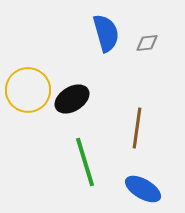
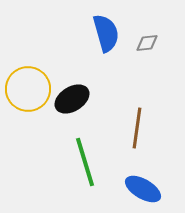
yellow circle: moved 1 px up
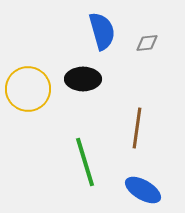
blue semicircle: moved 4 px left, 2 px up
black ellipse: moved 11 px right, 20 px up; rotated 32 degrees clockwise
blue ellipse: moved 1 px down
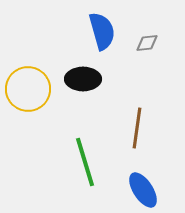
blue ellipse: rotated 27 degrees clockwise
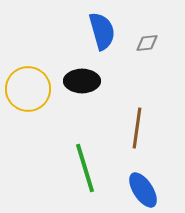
black ellipse: moved 1 px left, 2 px down
green line: moved 6 px down
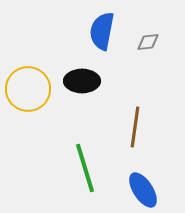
blue semicircle: rotated 153 degrees counterclockwise
gray diamond: moved 1 px right, 1 px up
brown line: moved 2 px left, 1 px up
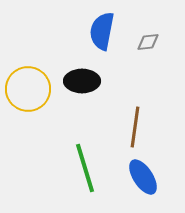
blue ellipse: moved 13 px up
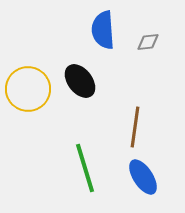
blue semicircle: moved 1 px right, 1 px up; rotated 15 degrees counterclockwise
black ellipse: moved 2 px left; rotated 52 degrees clockwise
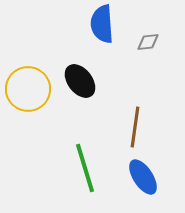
blue semicircle: moved 1 px left, 6 px up
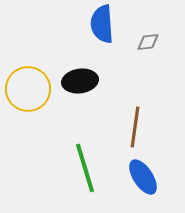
black ellipse: rotated 60 degrees counterclockwise
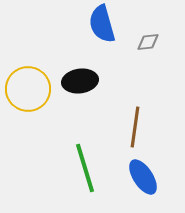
blue semicircle: rotated 12 degrees counterclockwise
